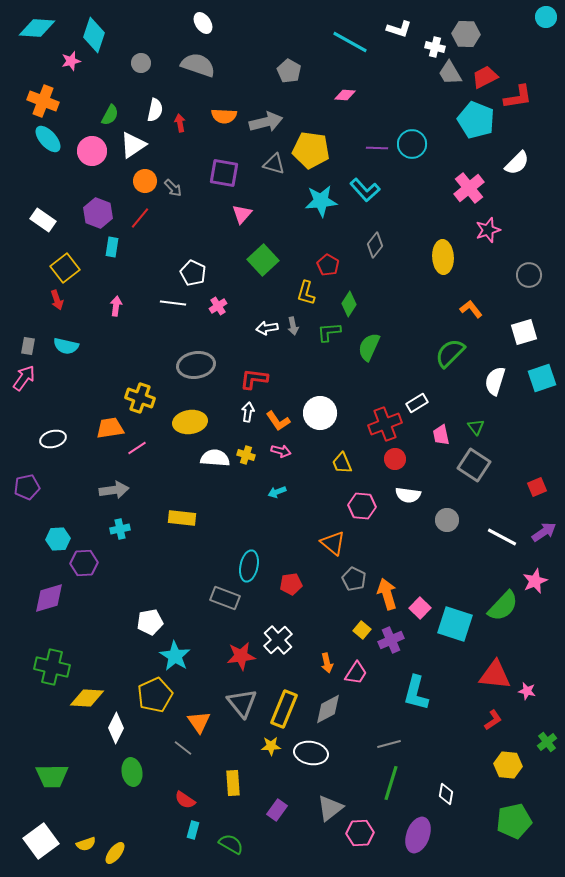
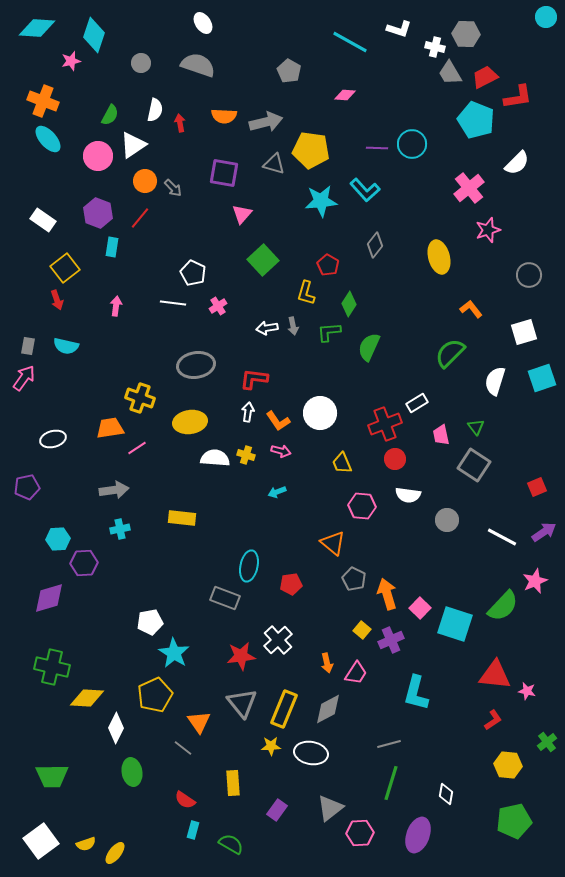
pink circle at (92, 151): moved 6 px right, 5 px down
yellow ellipse at (443, 257): moved 4 px left; rotated 12 degrees counterclockwise
cyan star at (175, 656): moved 1 px left, 3 px up
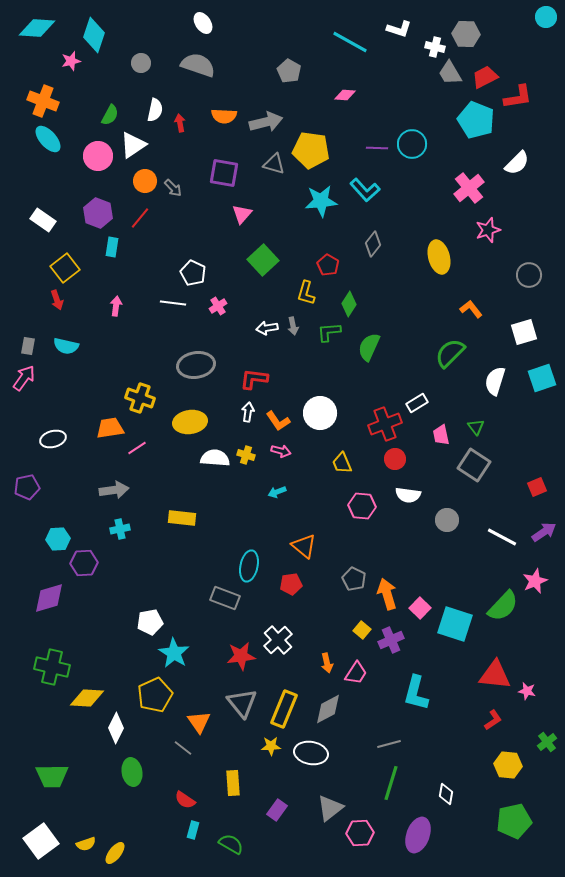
gray diamond at (375, 245): moved 2 px left, 1 px up
orange triangle at (333, 543): moved 29 px left, 3 px down
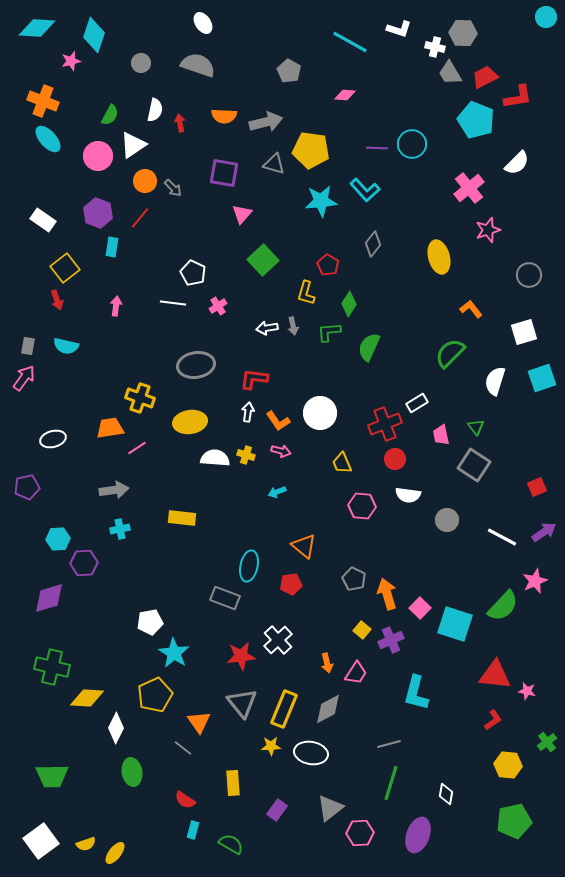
gray hexagon at (466, 34): moved 3 px left, 1 px up
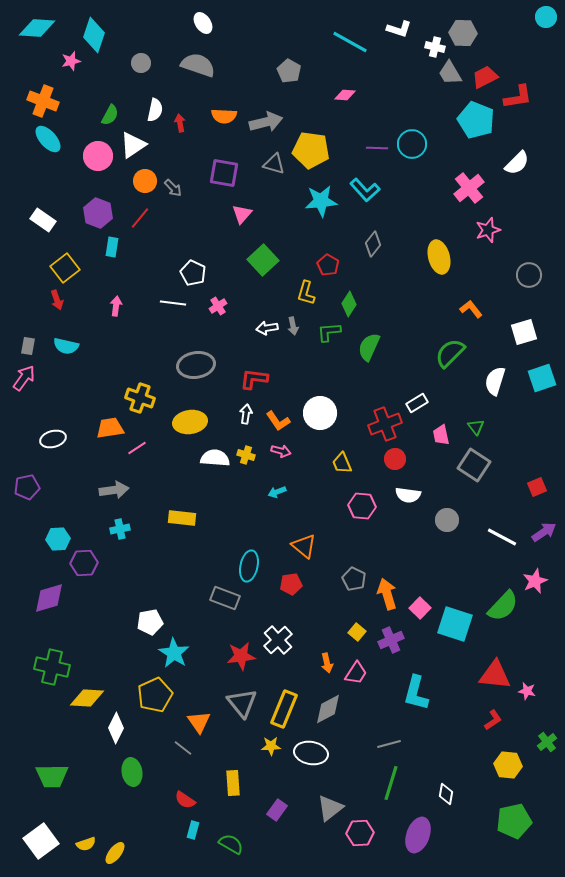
white arrow at (248, 412): moved 2 px left, 2 px down
yellow square at (362, 630): moved 5 px left, 2 px down
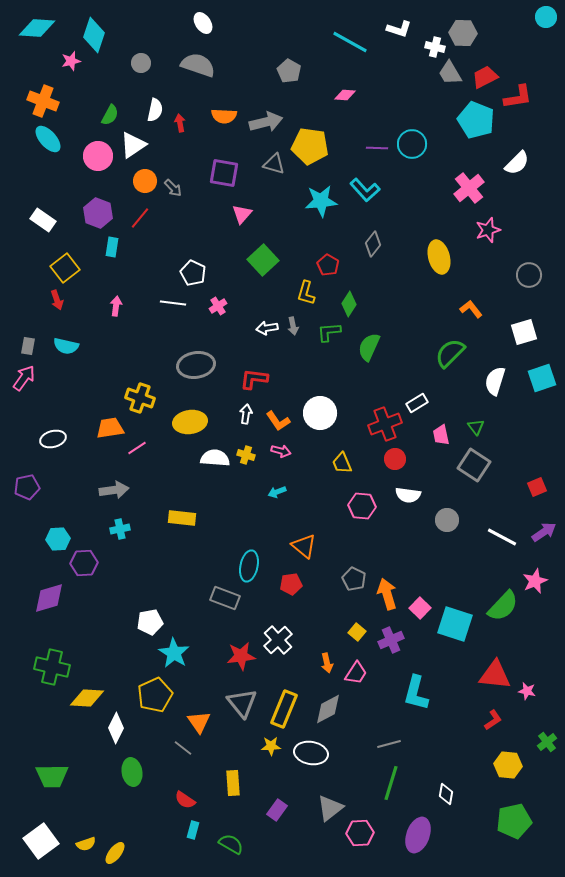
yellow pentagon at (311, 150): moved 1 px left, 4 px up
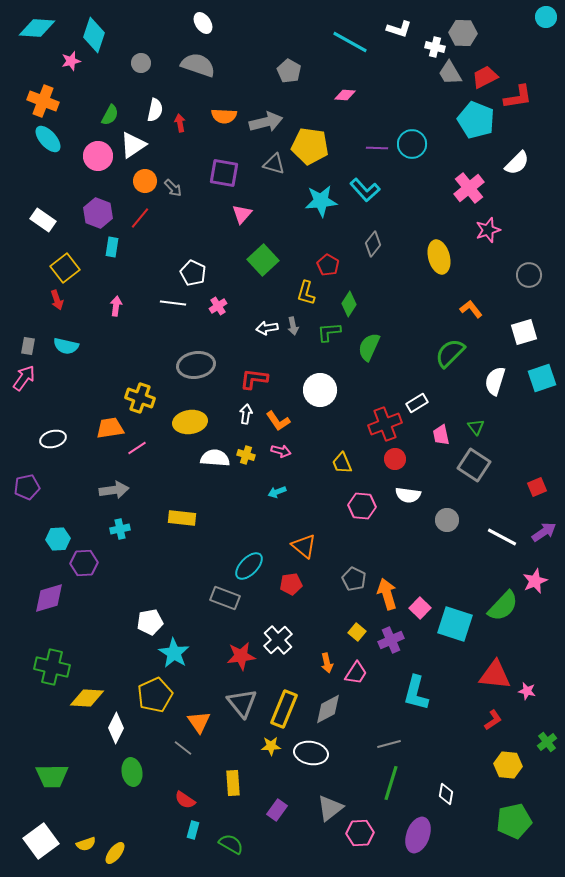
white circle at (320, 413): moved 23 px up
cyan ellipse at (249, 566): rotated 32 degrees clockwise
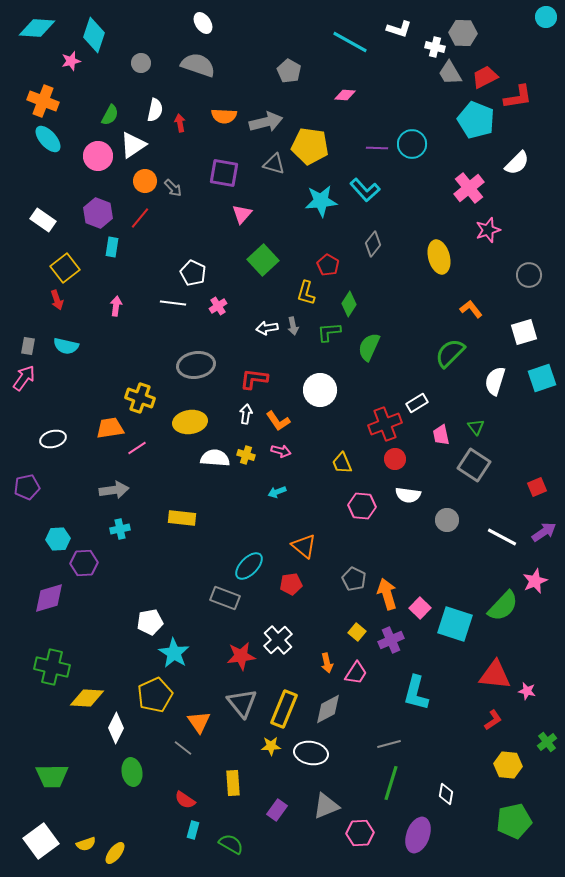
gray triangle at (330, 808): moved 4 px left, 2 px up; rotated 16 degrees clockwise
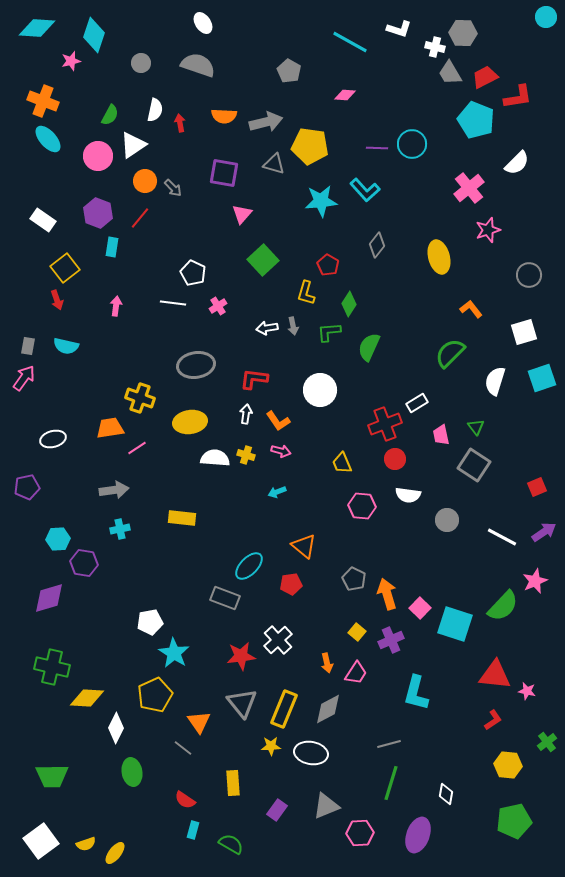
gray diamond at (373, 244): moved 4 px right, 1 px down
purple hexagon at (84, 563): rotated 12 degrees clockwise
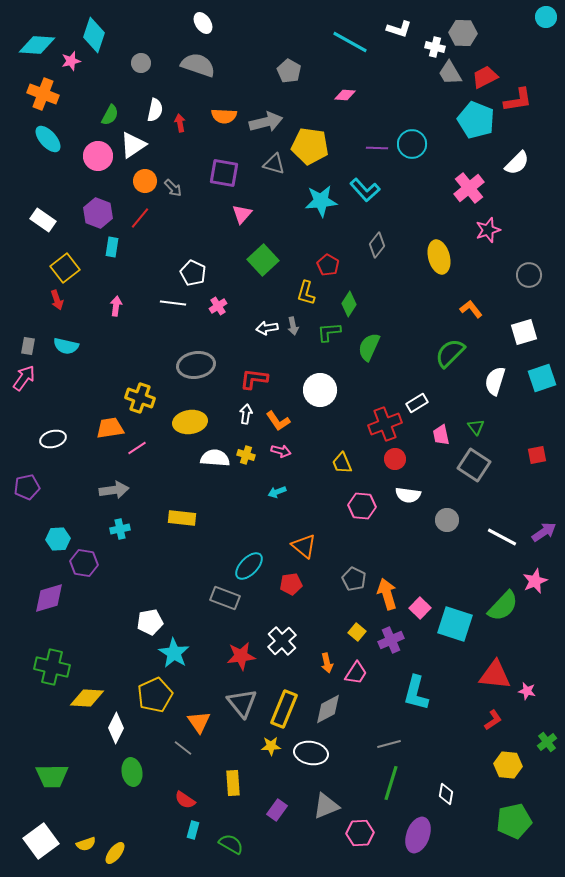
cyan diamond at (37, 28): moved 17 px down
red L-shape at (518, 97): moved 3 px down
orange cross at (43, 101): moved 7 px up
red square at (537, 487): moved 32 px up; rotated 12 degrees clockwise
white cross at (278, 640): moved 4 px right, 1 px down
